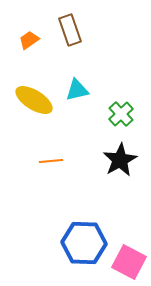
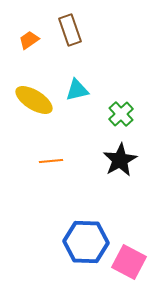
blue hexagon: moved 2 px right, 1 px up
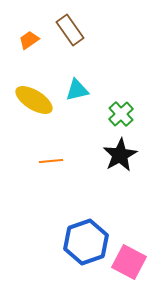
brown rectangle: rotated 16 degrees counterclockwise
black star: moved 5 px up
blue hexagon: rotated 21 degrees counterclockwise
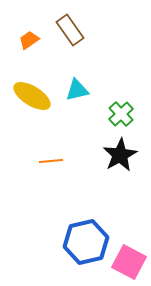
yellow ellipse: moved 2 px left, 4 px up
blue hexagon: rotated 6 degrees clockwise
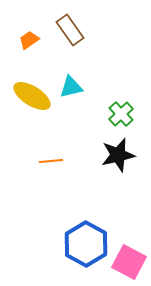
cyan triangle: moved 6 px left, 3 px up
black star: moved 2 px left; rotated 16 degrees clockwise
blue hexagon: moved 2 px down; rotated 18 degrees counterclockwise
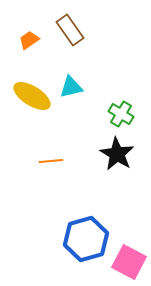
green cross: rotated 15 degrees counterclockwise
black star: moved 1 px left, 1 px up; rotated 28 degrees counterclockwise
blue hexagon: moved 5 px up; rotated 15 degrees clockwise
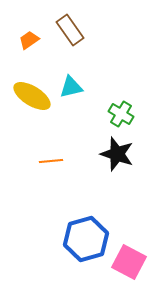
black star: rotated 12 degrees counterclockwise
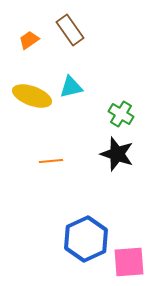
yellow ellipse: rotated 12 degrees counterclockwise
blue hexagon: rotated 9 degrees counterclockwise
pink square: rotated 32 degrees counterclockwise
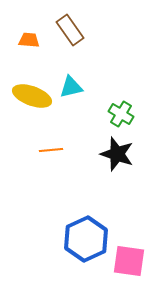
orange trapezoid: rotated 40 degrees clockwise
orange line: moved 11 px up
pink square: moved 1 px up; rotated 12 degrees clockwise
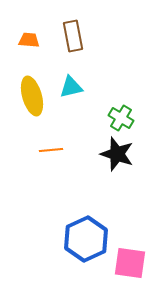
brown rectangle: moved 3 px right, 6 px down; rotated 24 degrees clockwise
yellow ellipse: rotated 54 degrees clockwise
green cross: moved 4 px down
pink square: moved 1 px right, 2 px down
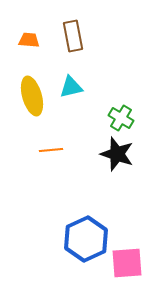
pink square: moved 3 px left; rotated 12 degrees counterclockwise
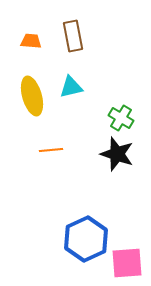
orange trapezoid: moved 2 px right, 1 px down
